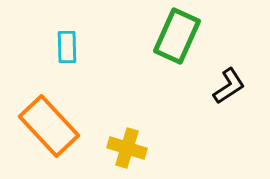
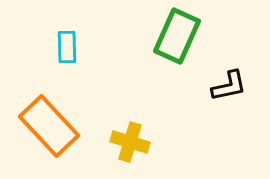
black L-shape: rotated 21 degrees clockwise
yellow cross: moved 3 px right, 6 px up
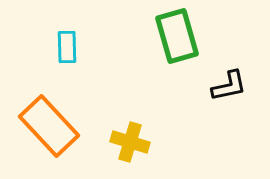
green rectangle: rotated 40 degrees counterclockwise
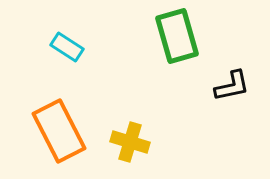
cyan rectangle: rotated 56 degrees counterclockwise
black L-shape: moved 3 px right
orange rectangle: moved 10 px right, 5 px down; rotated 16 degrees clockwise
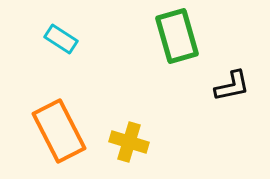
cyan rectangle: moved 6 px left, 8 px up
yellow cross: moved 1 px left
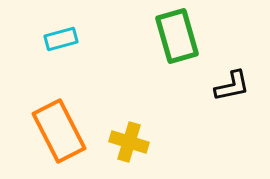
cyan rectangle: rotated 48 degrees counterclockwise
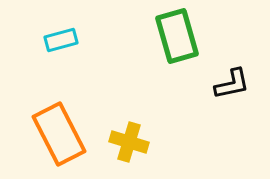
cyan rectangle: moved 1 px down
black L-shape: moved 2 px up
orange rectangle: moved 3 px down
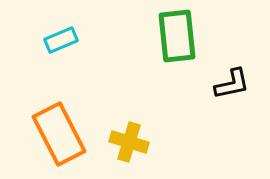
green rectangle: rotated 10 degrees clockwise
cyan rectangle: rotated 8 degrees counterclockwise
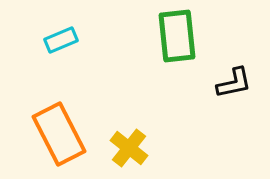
black L-shape: moved 2 px right, 1 px up
yellow cross: moved 6 px down; rotated 21 degrees clockwise
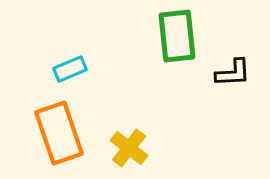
cyan rectangle: moved 9 px right, 29 px down
black L-shape: moved 1 px left, 10 px up; rotated 9 degrees clockwise
orange rectangle: moved 1 px up; rotated 8 degrees clockwise
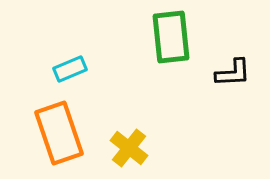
green rectangle: moved 6 px left, 1 px down
